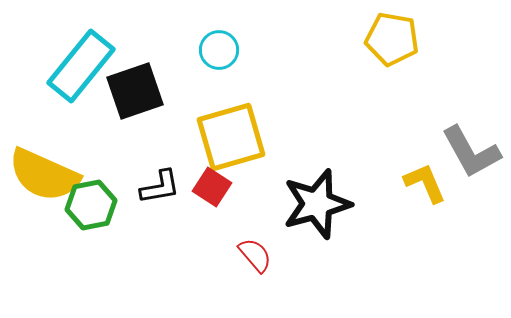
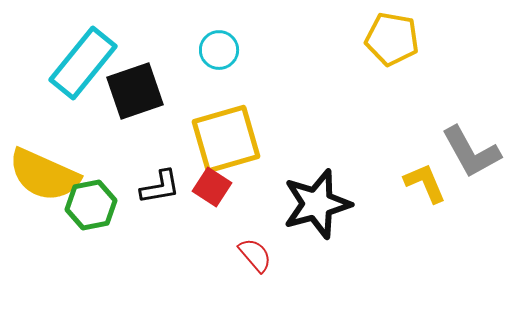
cyan rectangle: moved 2 px right, 3 px up
yellow square: moved 5 px left, 2 px down
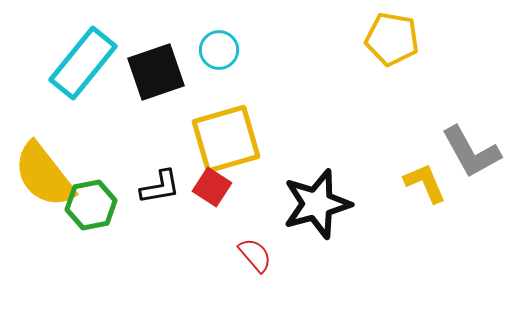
black square: moved 21 px right, 19 px up
yellow semicircle: rotated 28 degrees clockwise
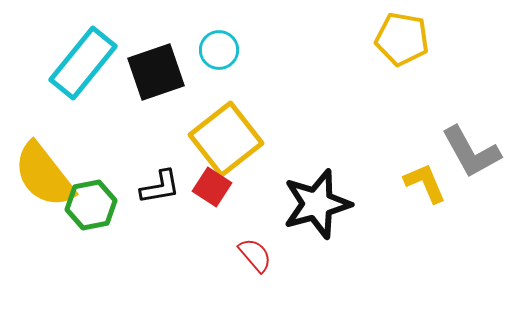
yellow pentagon: moved 10 px right
yellow square: rotated 22 degrees counterclockwise
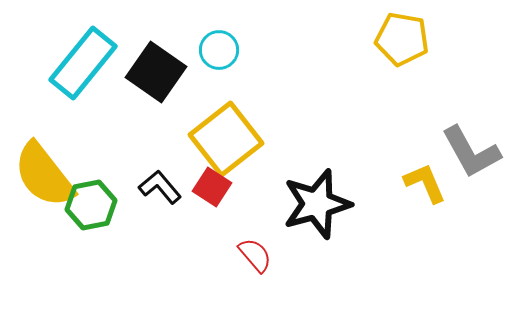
black square: rotated 36 degrees counterclockwise
black L-shape: rotated 120 degrees counterclockwise
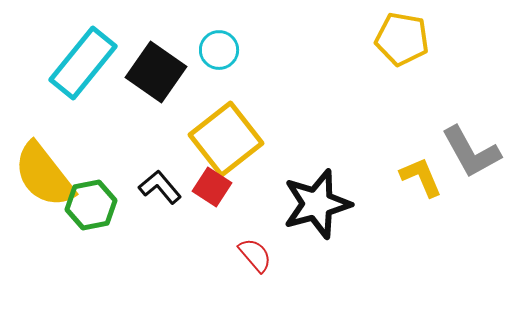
yellow L-shape: moved 4 px left, 6 px up
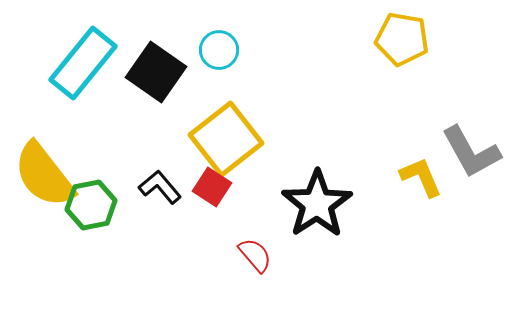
black star: rotated 18 degrees counterclockwise
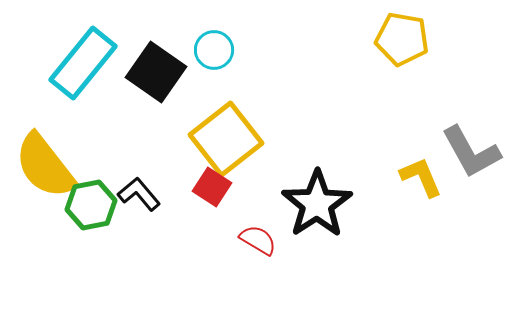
cyan circle: moved 5 px left
yellow semicircle: moved 1 px right, 9 px up
black L-shape: moved 21 px left, 7 px down
red semicircle: moved 3 px right, 15 px up; rotated 18 degrees counterclockwise
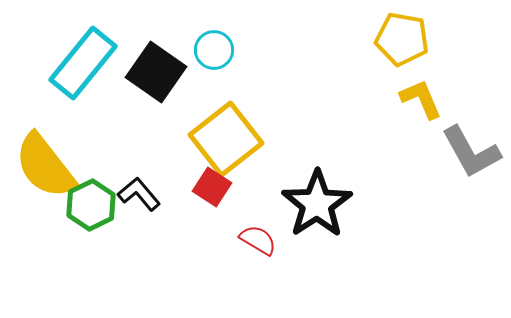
yellow L-shape: moved 78 px up
green hexagon: rotated 15 degrees counterclockwise
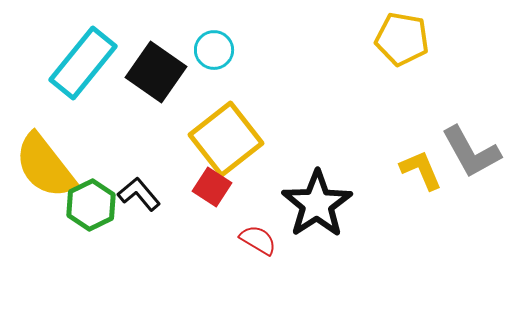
yellow L-shape: moved 71 px down
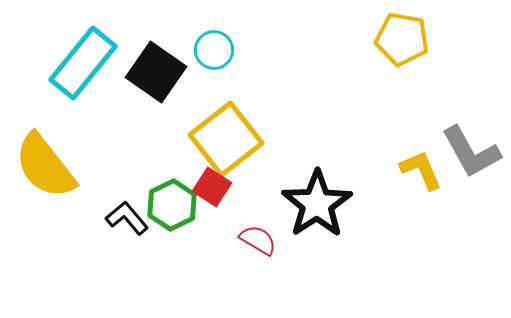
black L-shape: moved 12 px left, 24 px down
green hexagon: moved 81 px right
